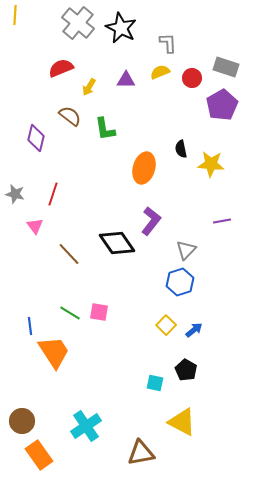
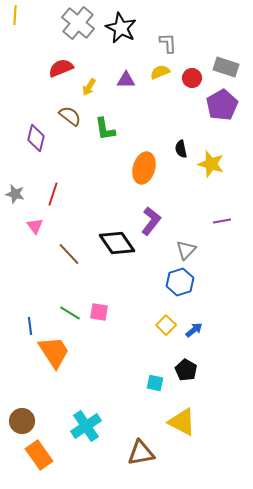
yellow star: rotated 12 degrees clockwise
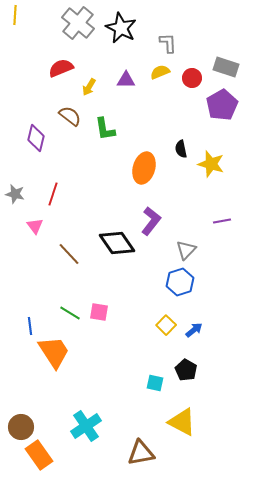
brown circle: moved 1 px left, 6 px down
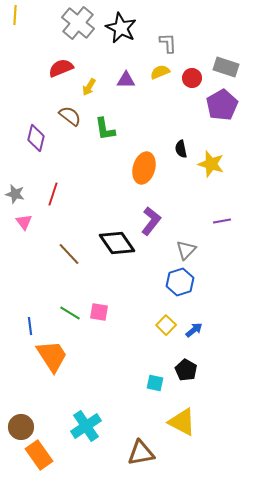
pink triangle: moved 11 px left, 4 px up
orange trapezoid: moved 2 px left, 4 px down
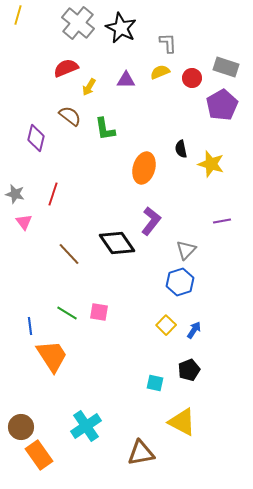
yellow line: moved 3 px right; rotated 12 degrees clockwise
red semicircle: moved 5 px right
green line: moved 3 px left
blue arrow: rotated 18 degrees counterclockwise
black pentagon: moved 3 px right; rotated 20 degrees clockwise
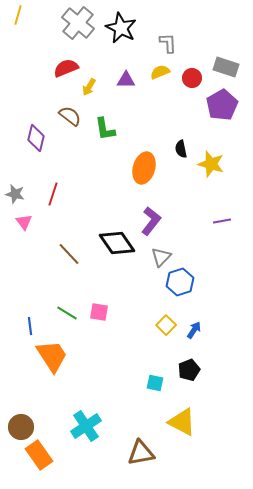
gray triangle: moved 25 px left, 7 px down
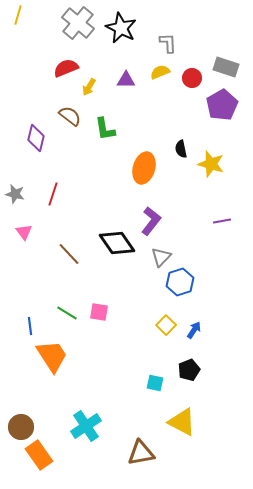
pink triangle: moved 10 px down
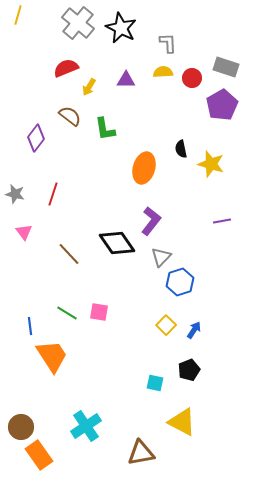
yellow semicircle: moved 3 px right; rotated 18 degrees clockwise
purple diamond: rotated 24 degrees clockwise
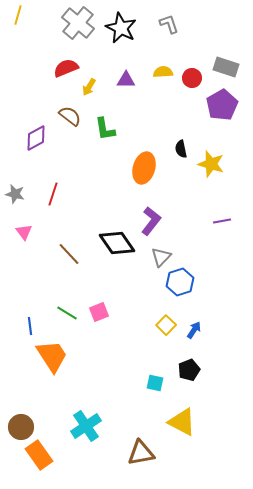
gray L-shape: moved 1 px right, 19 px up; rotated 15 degrees counterclockwise
purple diamond: rotated 24 degrees clockwise
pink square: rotated 30 degrees counterclockwise
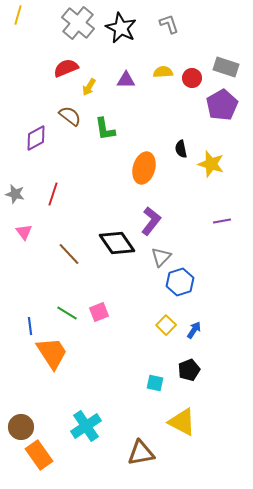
orange trapezoid: moved 3 px up
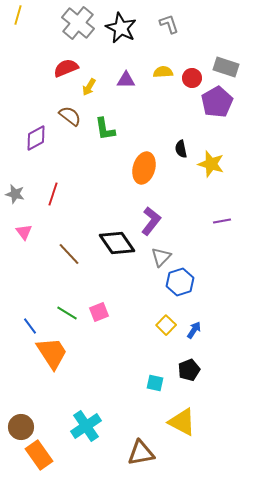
purple pentagon: moved 5 px left, 3 px up
blue line: rotated 30 degrees counterclockwise
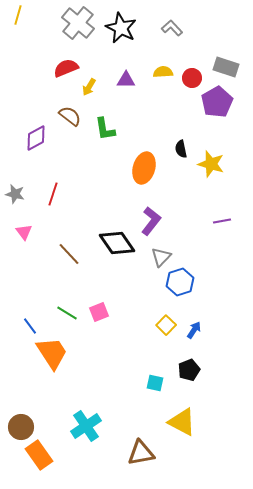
gray L-shape: moved 3 px right, 4 px down; rotated 25 degrees counterclockwise
